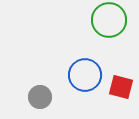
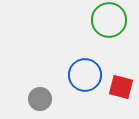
gray circle: moved 2 px down
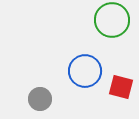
green circle: moved 3 px right
blue circle: moved 4 px up
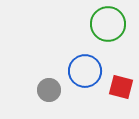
green circle: moved 4 px left, 4 px down
gray circle: moved 9 px right, 9 px up
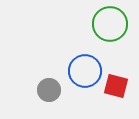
green circle: moved 2 px right
red square: moved 5 px left, 1 px up
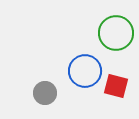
green circle: moved 6 px right, 9 px down
gray circle: moved 4 px left, 3 px down
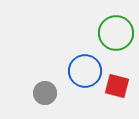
red square: moved 1 px right
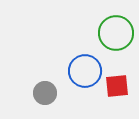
red square: rotated 20 degrees counterclockwise
